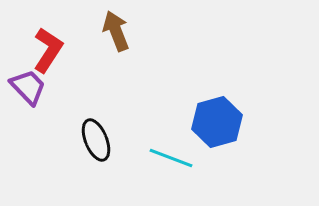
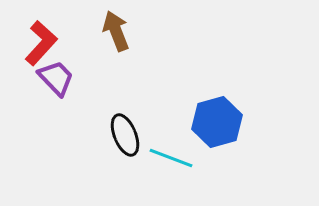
red L-shape: moved 7 px left, 7 px up; rotated 9 degrees clockwise
purple trapezoid: moved 28 px right, 9 px up
black ellipse: moved 29 px right, 5 px up
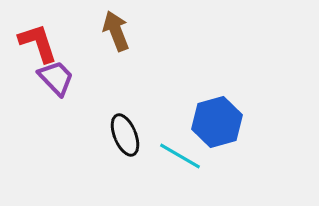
red L-shape: moved 3 px left; rotated 60 degrees counterclockwise
cyan line: moved 9 px right, 2 px up; rotated 9 degrees clockwise
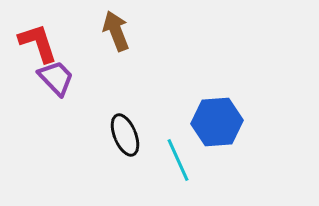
blue hexagon: rotated 12 degrees clockwise
cyan line: moved 2 px left, 4 px down; rotated 36 degrees clockwise
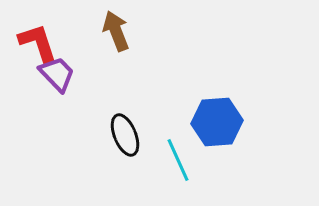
purple trapezoid: moved 1 px right, 4 px up
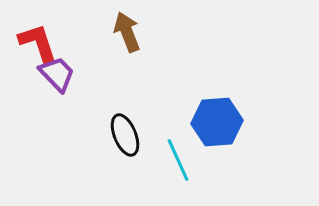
brown arrow: moved 11 px right, 1 px down
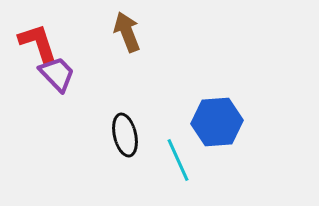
black ellipse: rotated 9 degrees clockwise
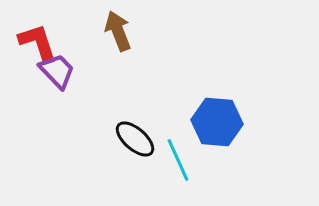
brown arrow: moved 9 px left, 1 px up
purple trapezoid: moved 3 px up
blue hexagon: rotated 9 degrees clockwise
black ellipse: moved 10 px right, 4 px down; rotated 36 degrees counterclockwise
